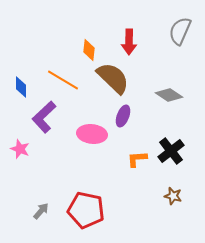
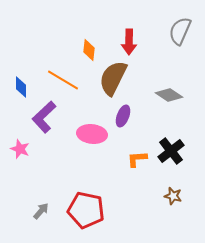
brown semicircle: rotated 108 degrees counterclockwise
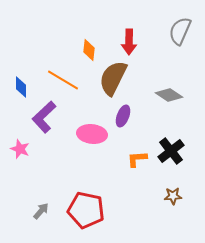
brown star: rotated 18 degrees counterclockwise
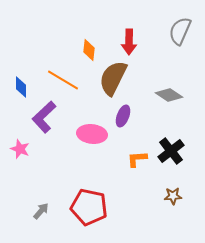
red pentagon: moved 3 px right, 3 px up
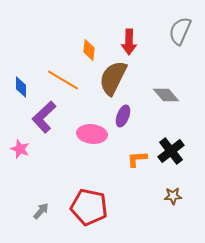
gray diamond: moved 3 px left; rotated 16 degrees clockwise
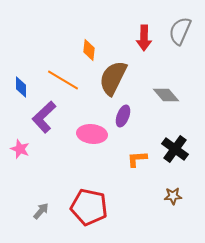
red arrow: moved 15 px right, 4 px up
black cross: moved 4 px right, 2 px up; rotated 16 degrees counterclockwise
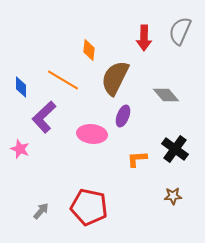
brown semicircle: moved 2 px right
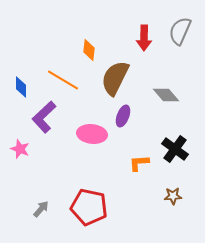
orange L-shape: moved 2 px right, 4 px down
gray arrow: moved 2 px up
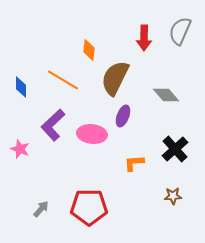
purple L-shape: moved 9 px right, 8 px down
black cross: rotated 12 degrees clockwise
orange L-shape: moved 5 px left
red pentagon: rotated 12 degrees counterclockwise
